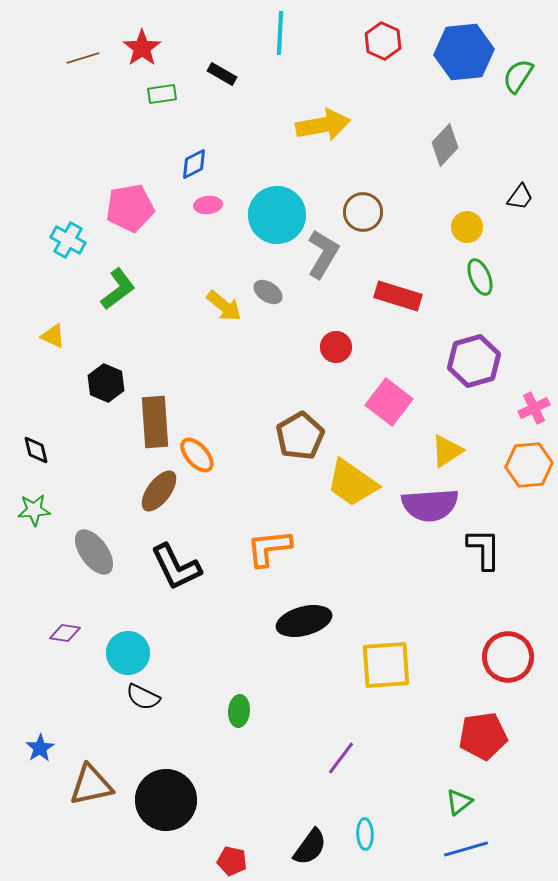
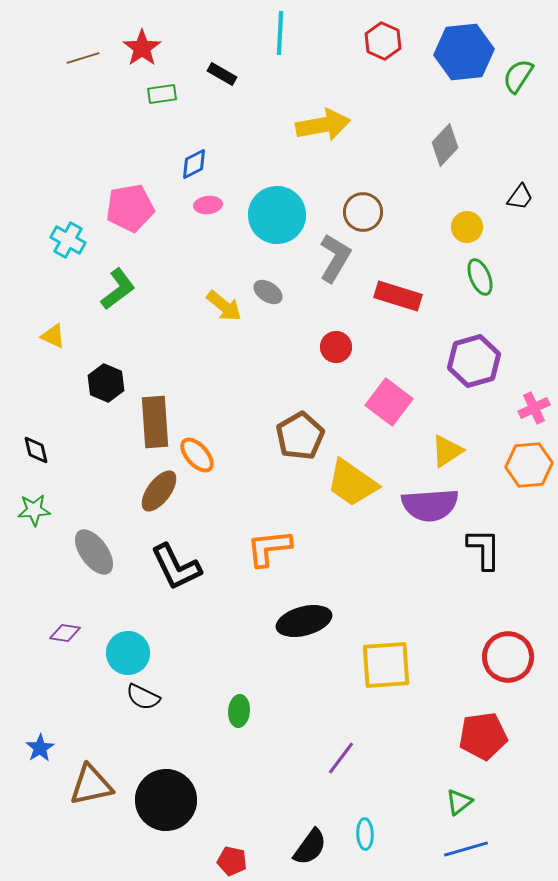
gray L-shape at (323, 254): moved 12 px right, 4 px down
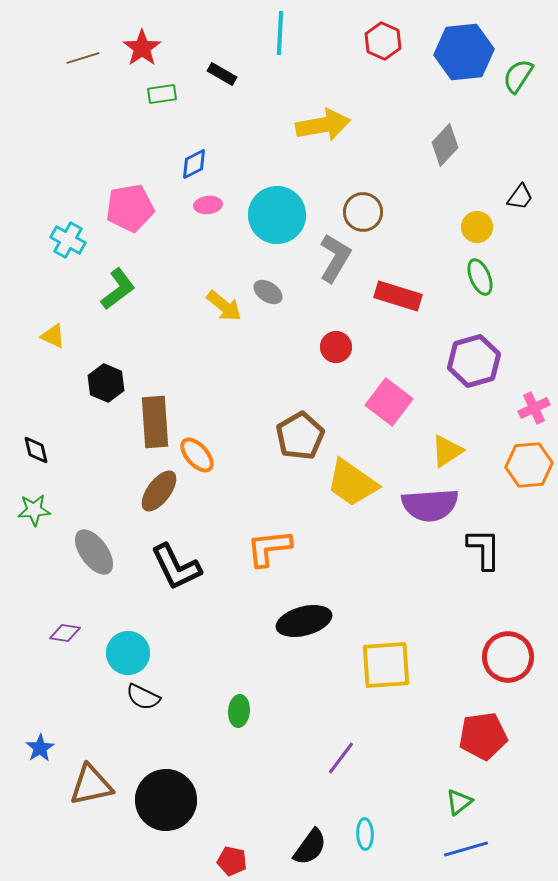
yellow circle at (467, 227): moved 10 px right
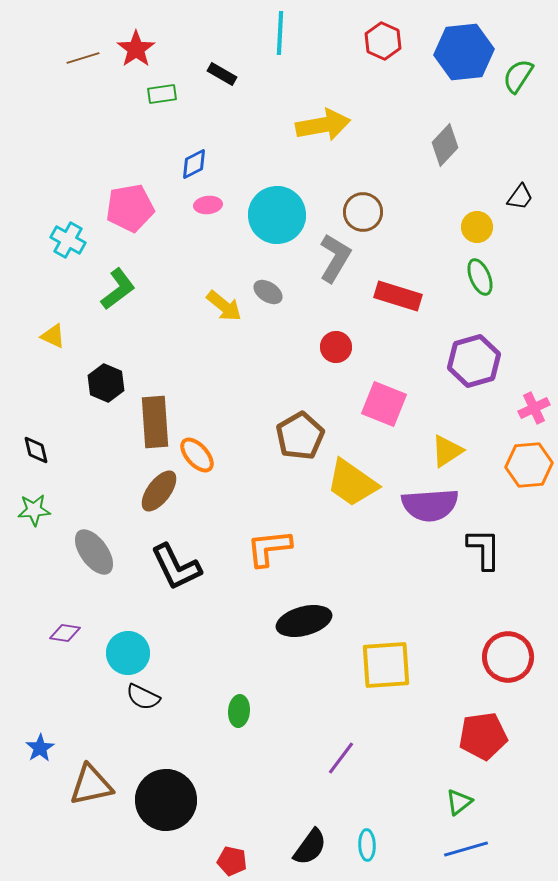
red star at (142, 48): moved 6 px left, 1 px down
pink square at (389, 402): moved 5 px left, 2 px down; rotated 15 degrees counterclockwise
cyan ellipse at (365, 834): moved 2 px right, 11 px down
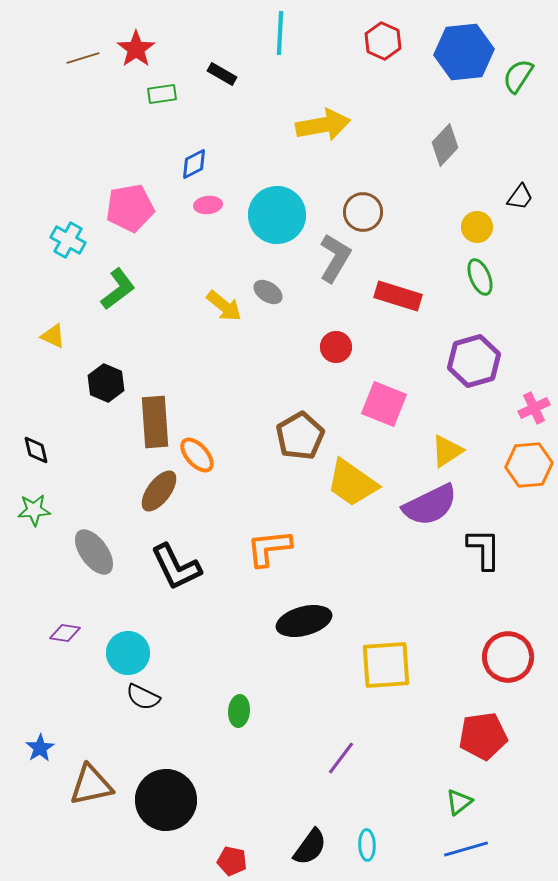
purple semicircle at (430, 505): rotated 22 degrees counterclockwise
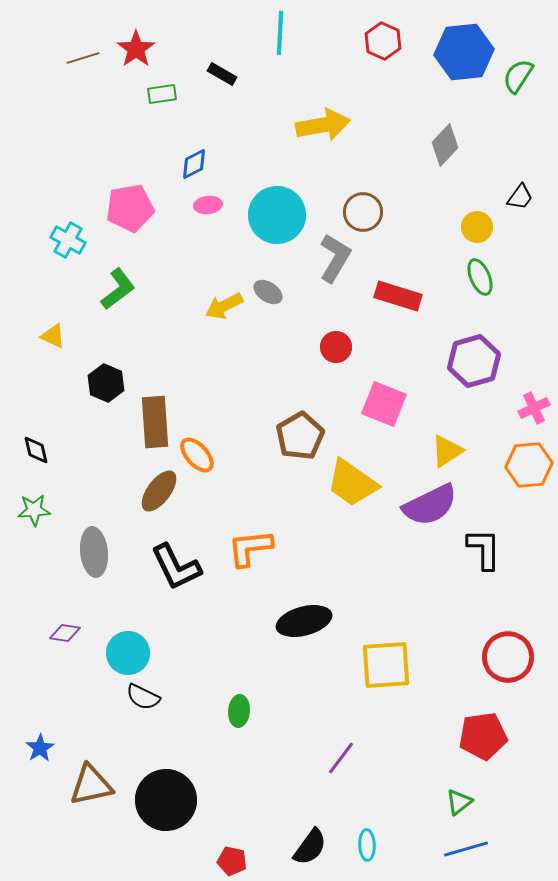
yellow arrow at (224, 306): rotated 114 degrees clockwise
orange L-shape at (269, 548): moved 19 px left
gray ellipse at (94, 552): rotated 30 degrees clockwise
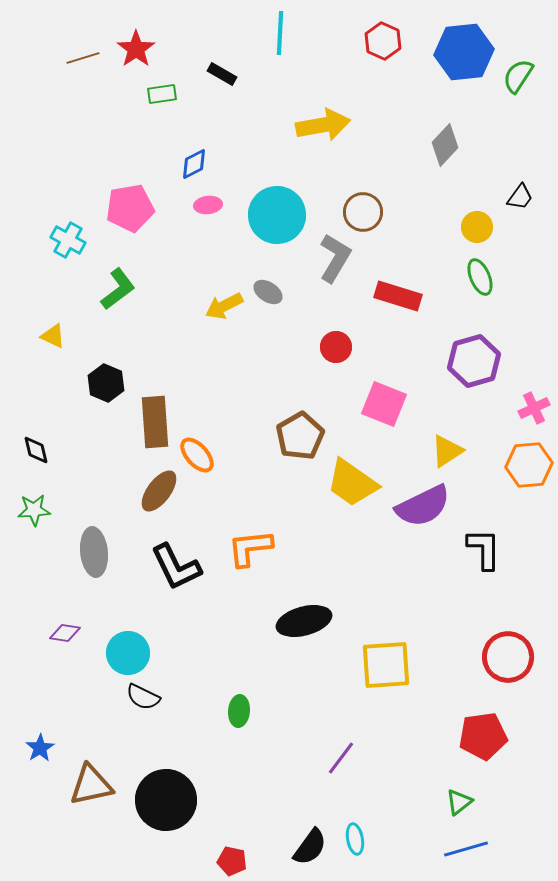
purple semicircle at (430, 505): moved 7 px left, 1 px down
cyan ellipse at (367, 845): moved 12 px left, 6 px up; rotated 8 degrees counterclockwise
